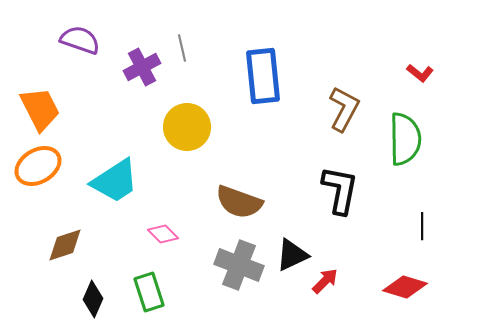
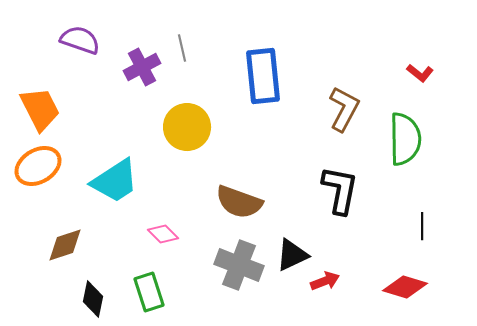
red arrow: rotated 24 degrees clockwise
black diamond: rotated 12 degrees counterclockwise
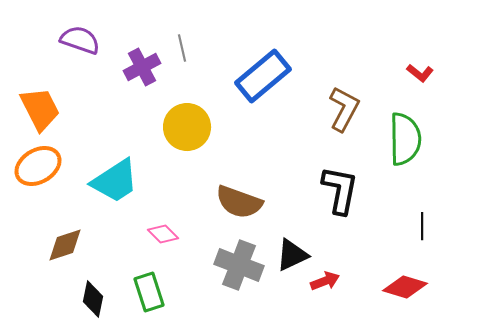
blue rectangle: rotated 56 degrees clockwise
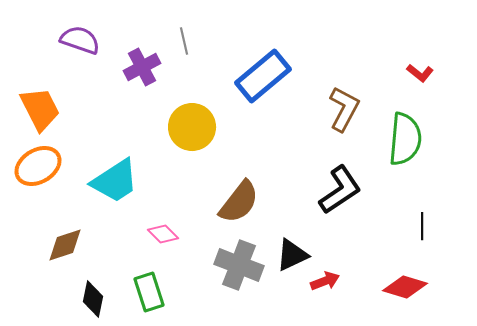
gray line: moved 2 px right, 7 px up
yellow circle: moved 5 px right
green semicircle: rotated 6 degrees clockwise
black L-shape: rotated 45 degrees clockwise
brown semicircle: rotated 72 degrees counterclockwise
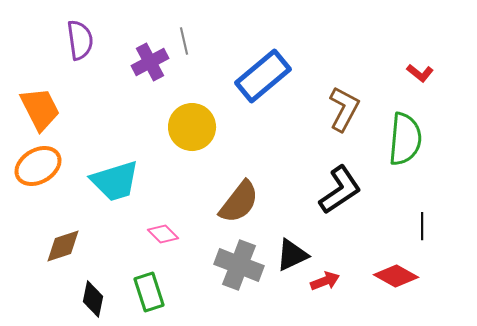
purple semicircle: rotated 63 degrees clockwise
purple cross: moved 8 px right, 5 px up
cyan trapezoid: rotated 16 degrees clockwise
brown diamond: moved 2 px left, 1 px down
red diamond: moved 9 px left, 11 px up; rotated 12 degrees clockwise
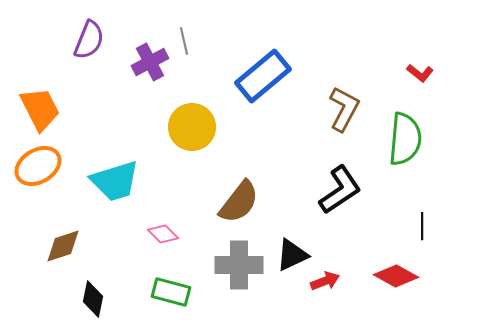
purple semicircle: moved 9 px right; rotated 30 degrees clockwise
gray cross: rotated 21 degrees counterclockwise
green rectangle: moved 22 px right; rotated 57 degrees counterclockwise
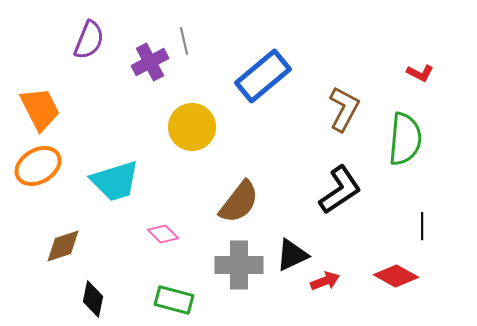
red L-shape: rotated 12 degrees counterclockwise
green rectangle: moved 3 px right, 8 px down
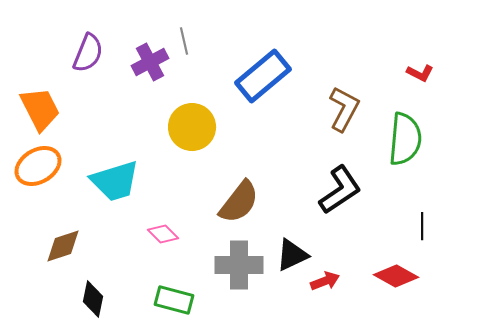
purple semicircle: moved 1 px left, 13 px down
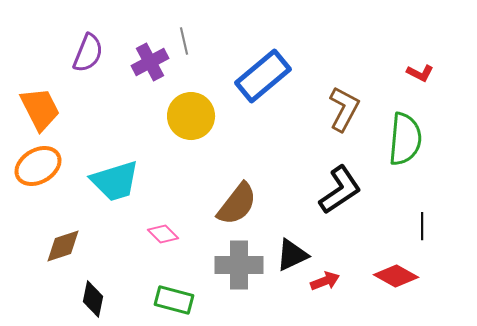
yellow circle: moved 1 px left, 11 px up
brown semicircle: moved 2 px left, 2 px down
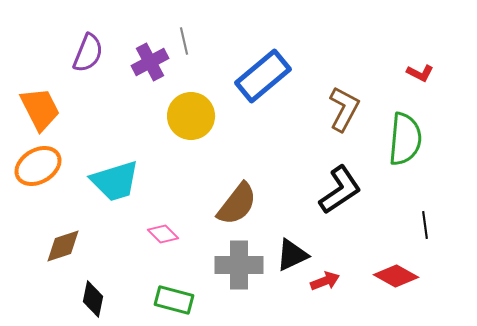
black line: moved 3 px right, 1 px up; rotated 8 degrees counterclockwise
